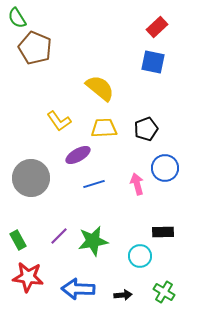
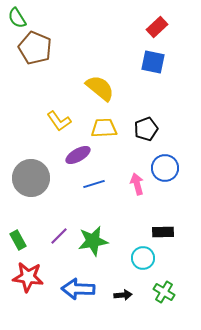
cyan circle: moved 3 px right, 2 px down
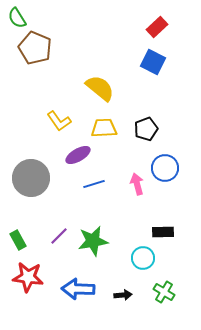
blue square: rotated 15 degrees clockwise
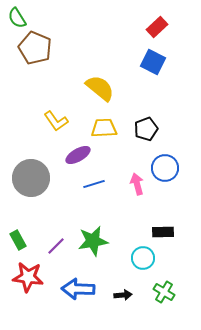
yellow L-shape: moved 3 px left
purple line: moved 3 px left, 10 px down
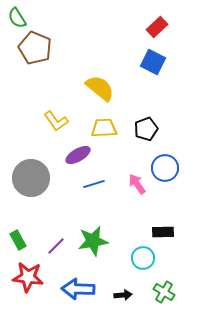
pink arrow: rotated 20 degrees counterclockwise
